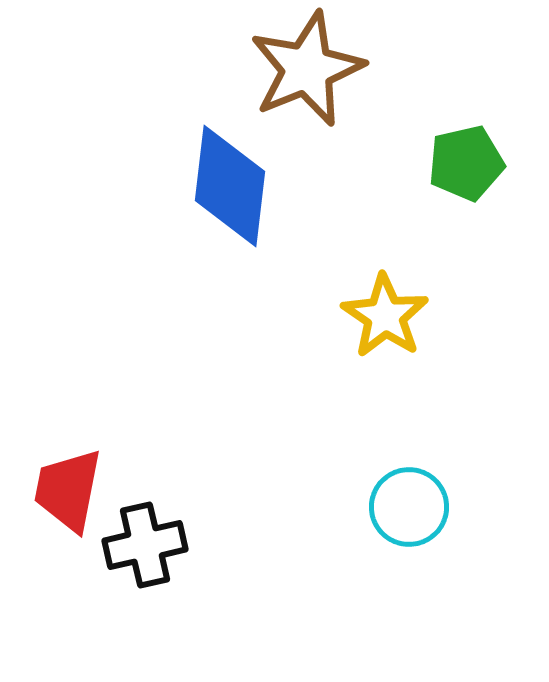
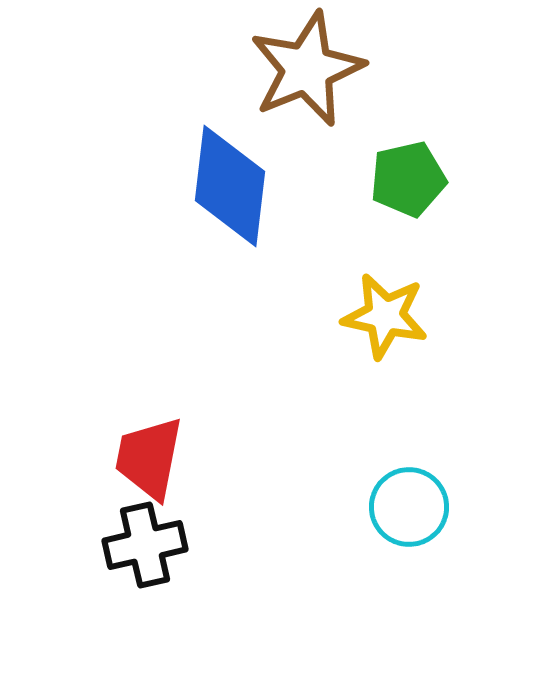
green pentagon: moved 58 px left, 16 px down
yellow star: rotated 22 degrees counterclockwise
red trapezoid: moved 81 px right, 32 px up
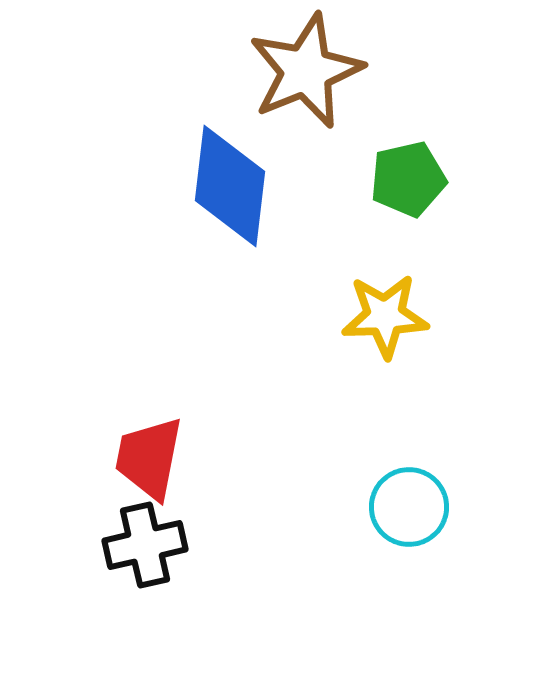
brown star: moved 1 px left, 2 px down
yellow star: rotated 14 degrees counterclockwise
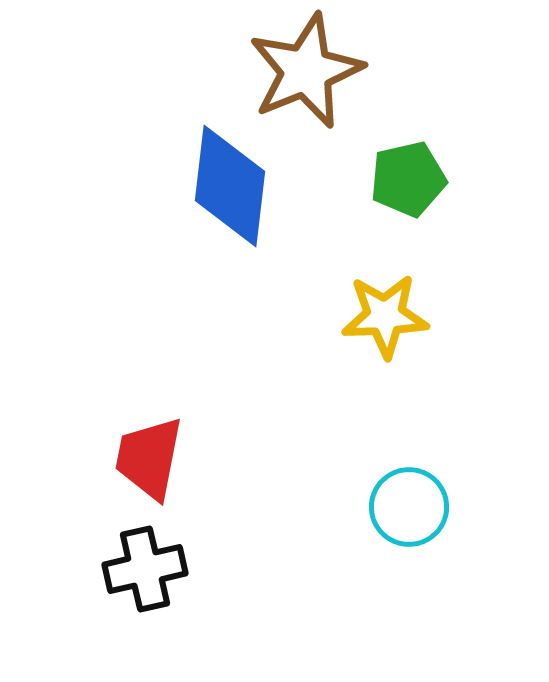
black cross: moved 24 px down
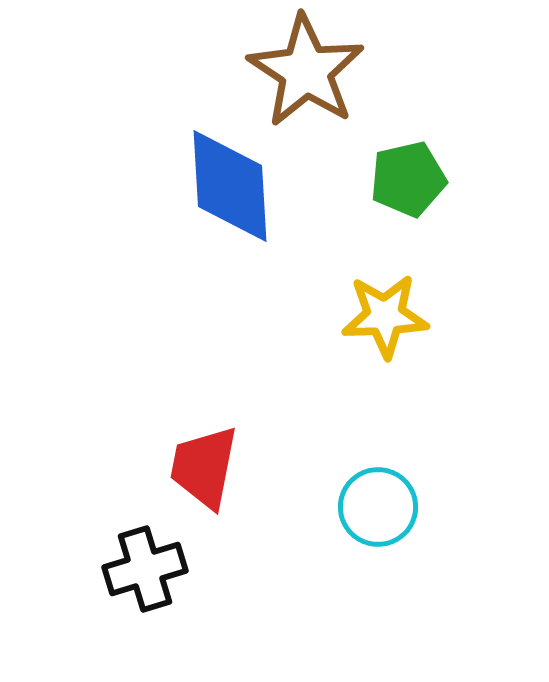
brown star: rotated 17 degrees counterclockwise
blue diamond: rotated 10 degrees counterclockwise
red trapezoid: moved 55 px right, 9 px down
cyan circle: moved 31 px left
black cross: rotated 4 degrees counterclockwise
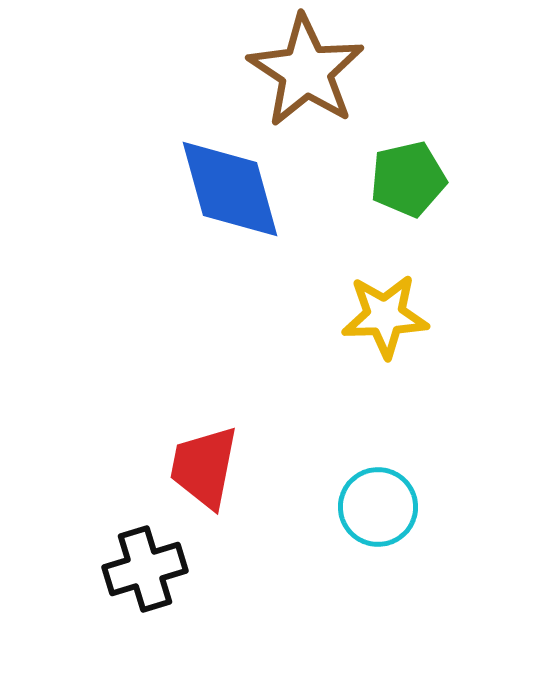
blue diamond: moved 3 px down; rotated 12 degrees counterclockwise
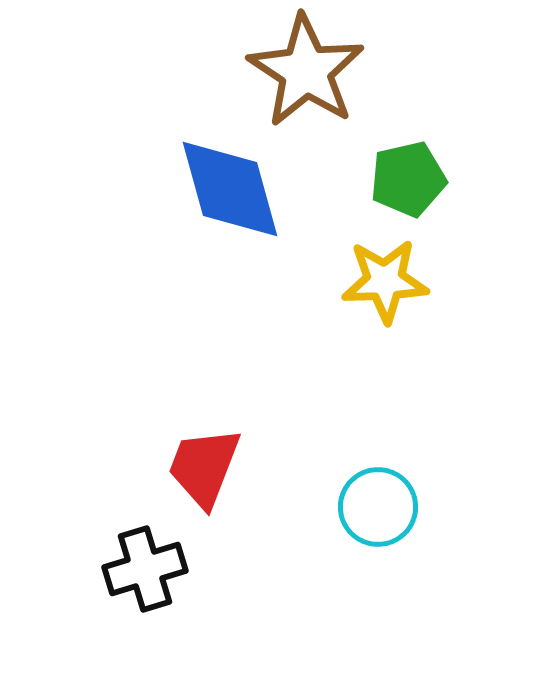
yellow star: moved 35 px up
red trapezoid: rotated 10 degrees clockwise
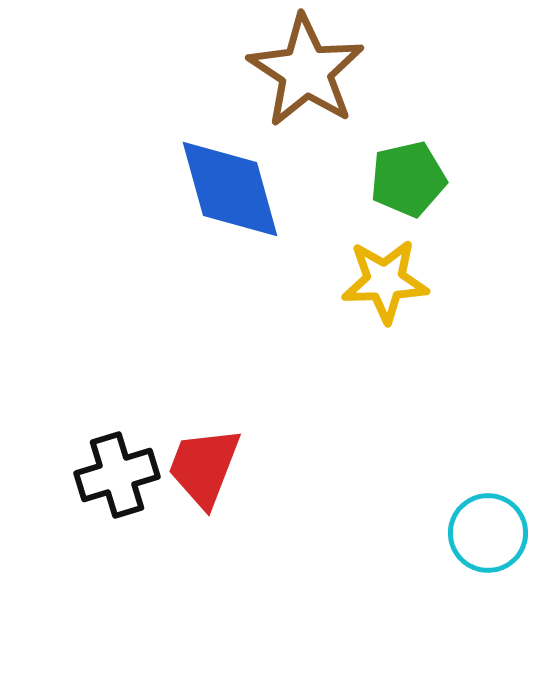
cyan circle: moved 110 px right, 26 px down
black cross: moved 28 px left, 94 px up
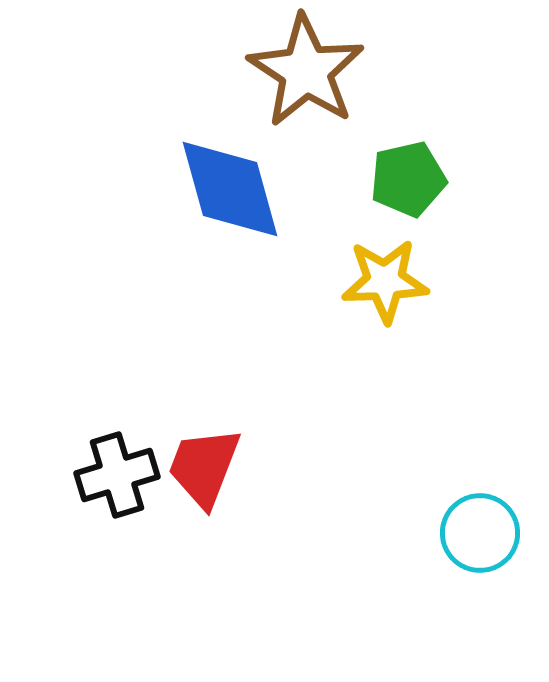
cyan circle: moved 8 px left
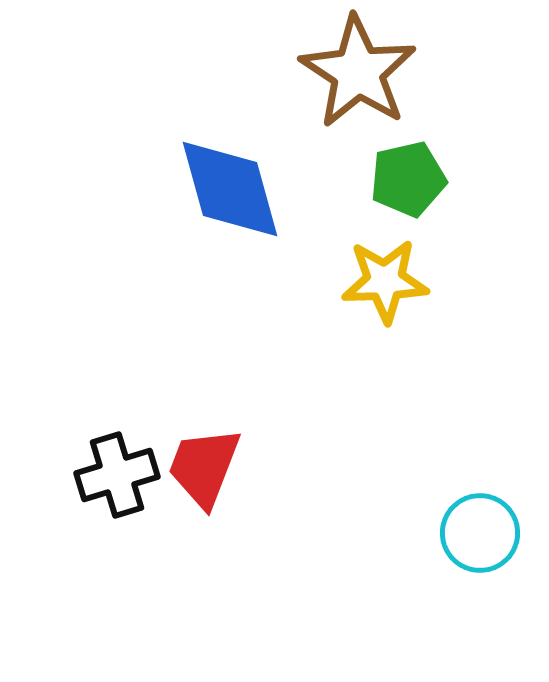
brown star: moved 52 px right, 1 px down
